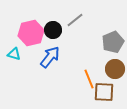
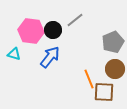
pink hexagon: moved 2 px up; rotated 20 degrees clockwise
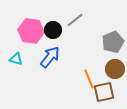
cyan triangle: moved 2 px right, 5 px down
brown square: rotated 15 degrees counterclockwise
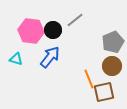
brown circle: moved 3 px left, 3 px up
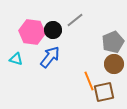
pink hexagon: moved 1 px right, 1 px down
brown circle: moved 2 px right, 2 px up
orange line: moved 2 px down
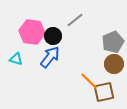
black circle: moved 6 px down
orange line: rotated 24 degrees counterclockwise
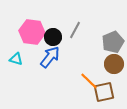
gray line: moved 10 px down; rotated 24 degrees counterclockwise
black circle: moved 1 px down
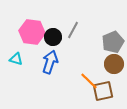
gray line: moved 2 px left
blue arrow: moved 5 px down; rotated 20 degrees counterclockwise
brown square: moved 1 px left, 1 px up
